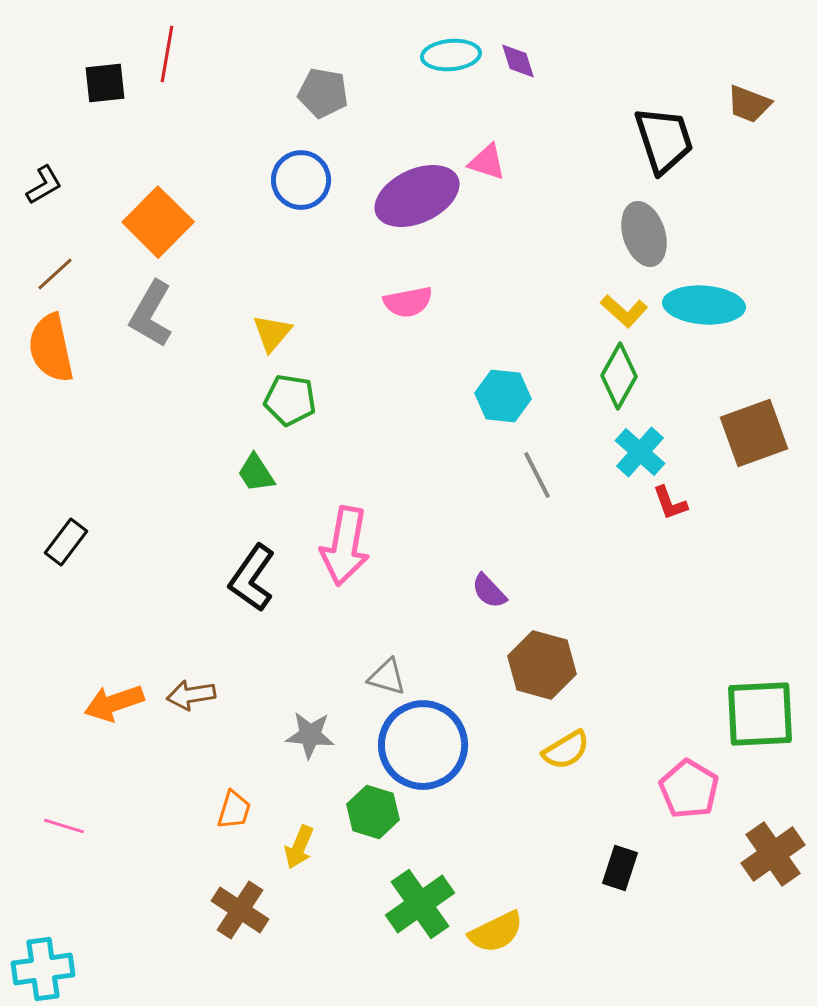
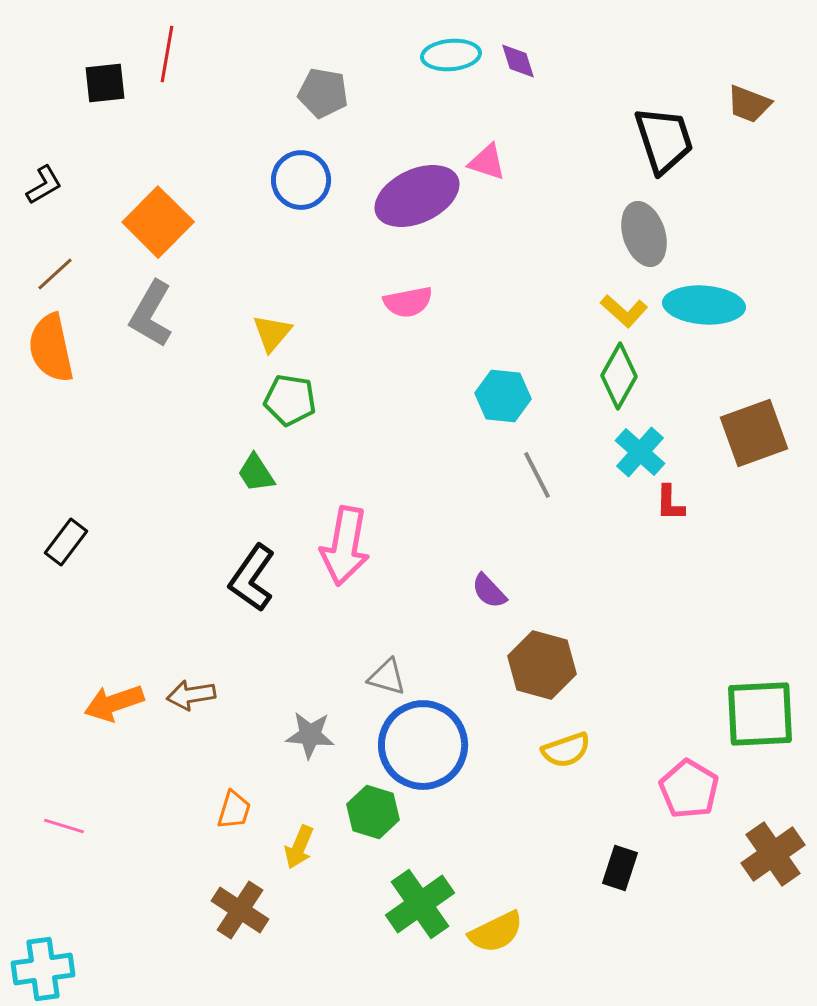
red L-shape at (670, 503): rotated 21 degrees clockwise
yellow semicircle at (566, 750): rotated 12 degrees clockwise
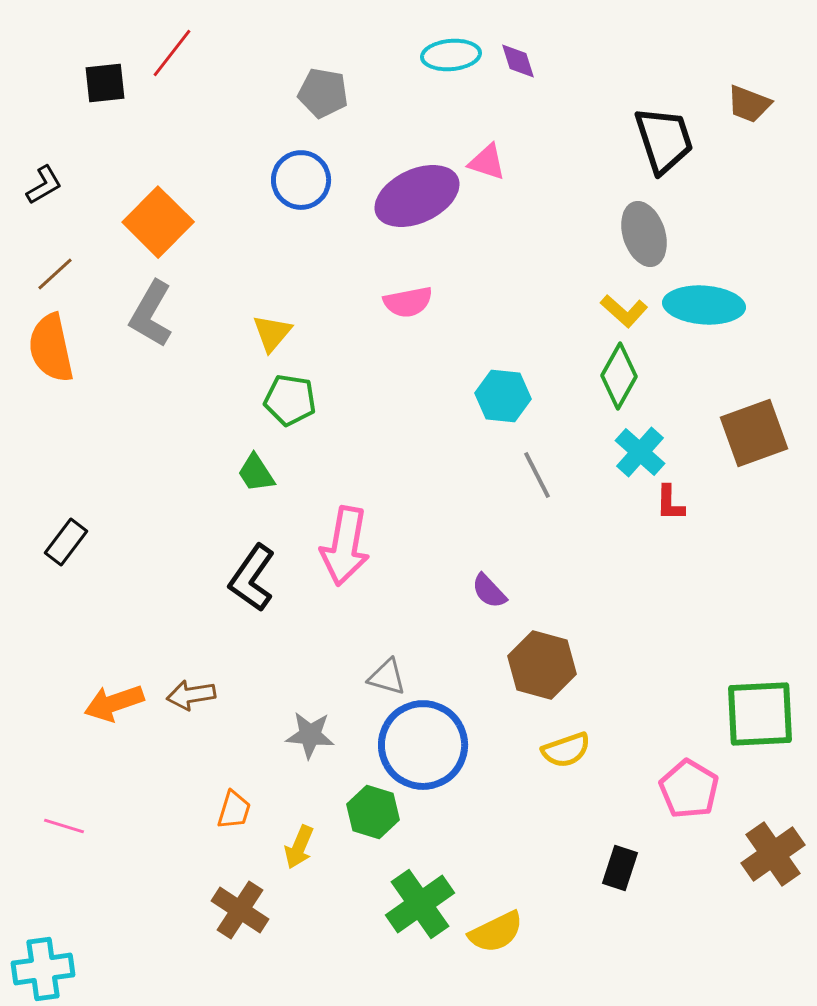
red line at (167, 54): moved 5 px right, 1 px up; rotated 28 degrees clockwise
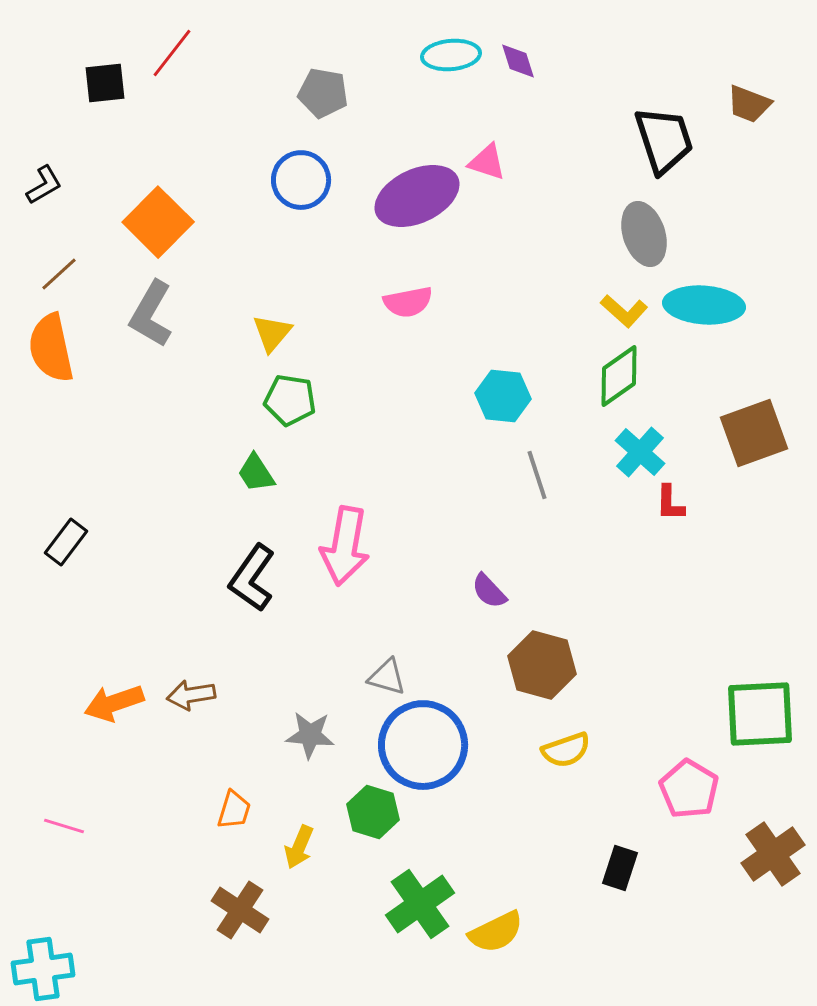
brown line at (55, 274): moved 4 px right
green diamond at (619, 376): rotated 26 degrees clockwise
gray line at (537, 475): rotated 9 degrees clockwise
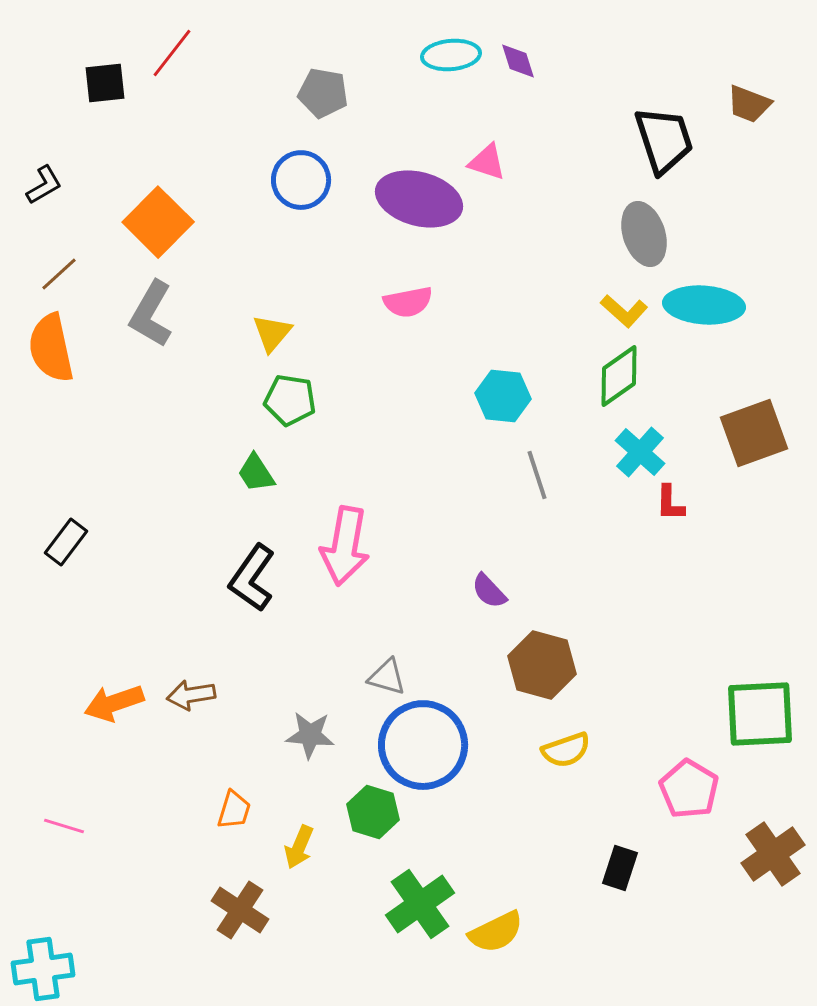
purple ellipse at (417, 196): moved 2 px right, 3 px down; rotated 40 degrees clockwise
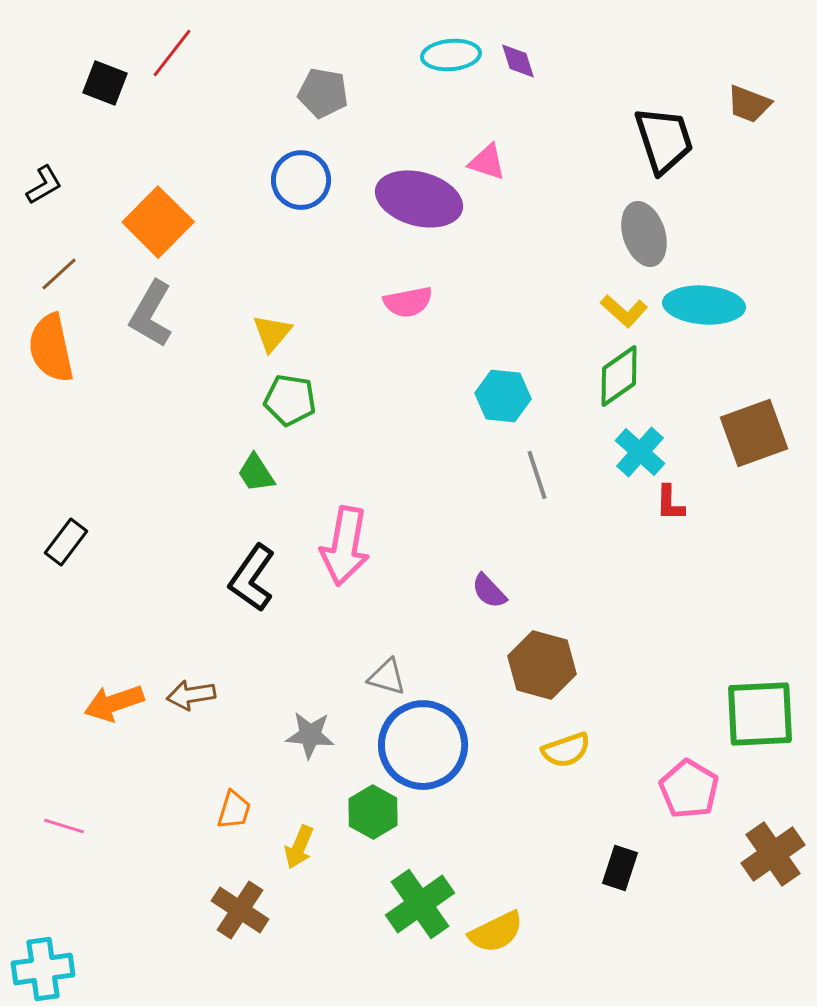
black square at (105, 83): rotated 27 degrees clockwise
green hexagon at (373, 812): rotated 12 degrees clockwise
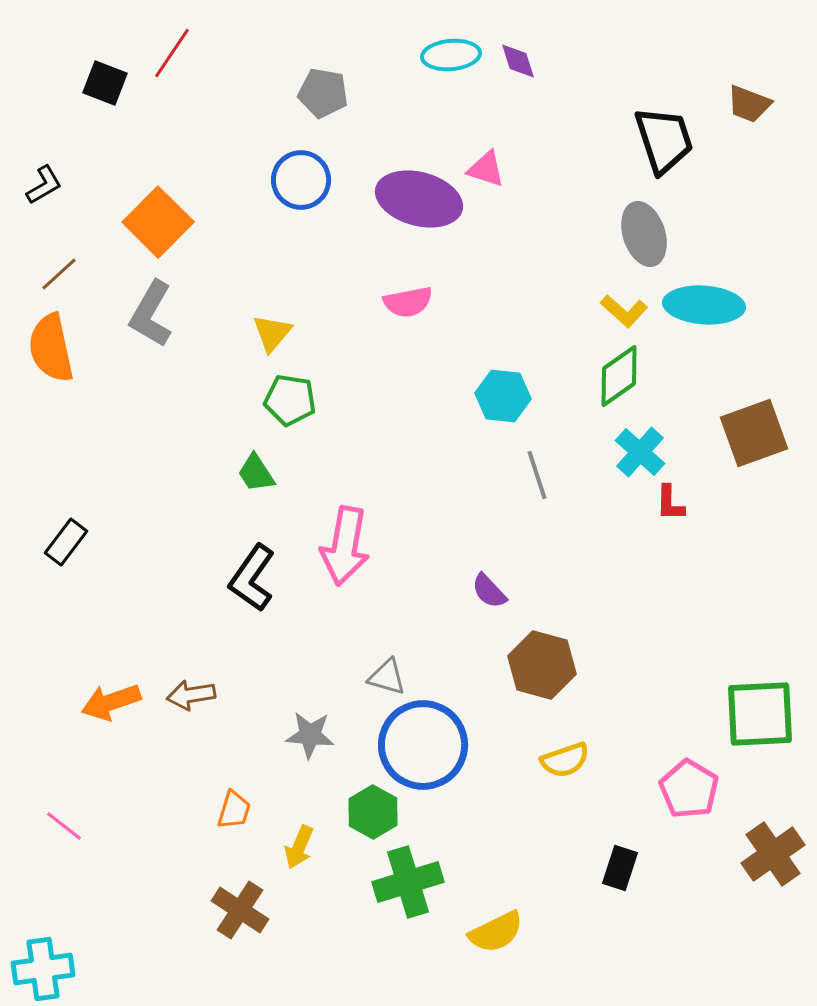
red line at (172, 53): rotated 4 degrees counterclockwise
pink triangle at (487, 162): moved 1 px left, 7 px down
orange arrow at (114, 703): moved 3 px left, 1 px up
yellow semicircle at (566, 750): moved 1 px left, 10 px down
pink line at (64, 826): rotated 21 degrees clockwise
green cross at (420, 904): moved 12 px left, 22 px up; rotated 18 degrees clockwise
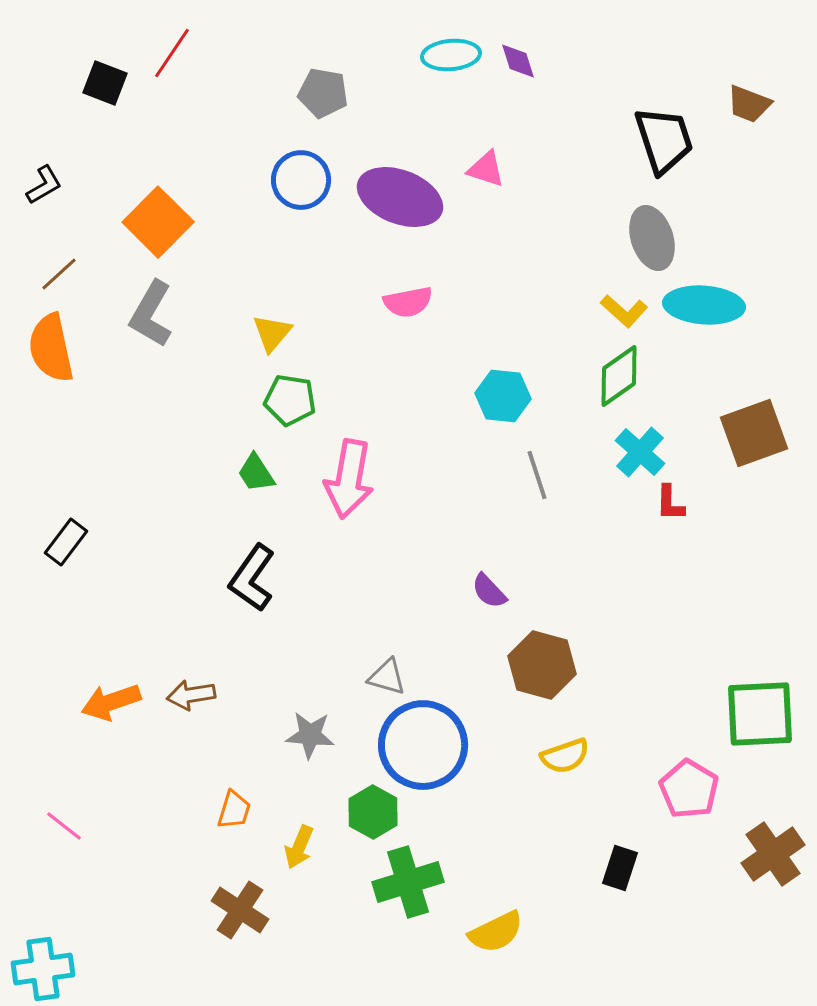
purple ellipse at (419, 199): moved 19 px left, 2 px up; rotated 6 degrees clockwise
gray ellipse at (644, 234): moved 8 px right, 4 px down
pink arrow at (345, 546): moved 4 px right, 67 px up
yellow semicircle at (565, 760): moved 4 px up
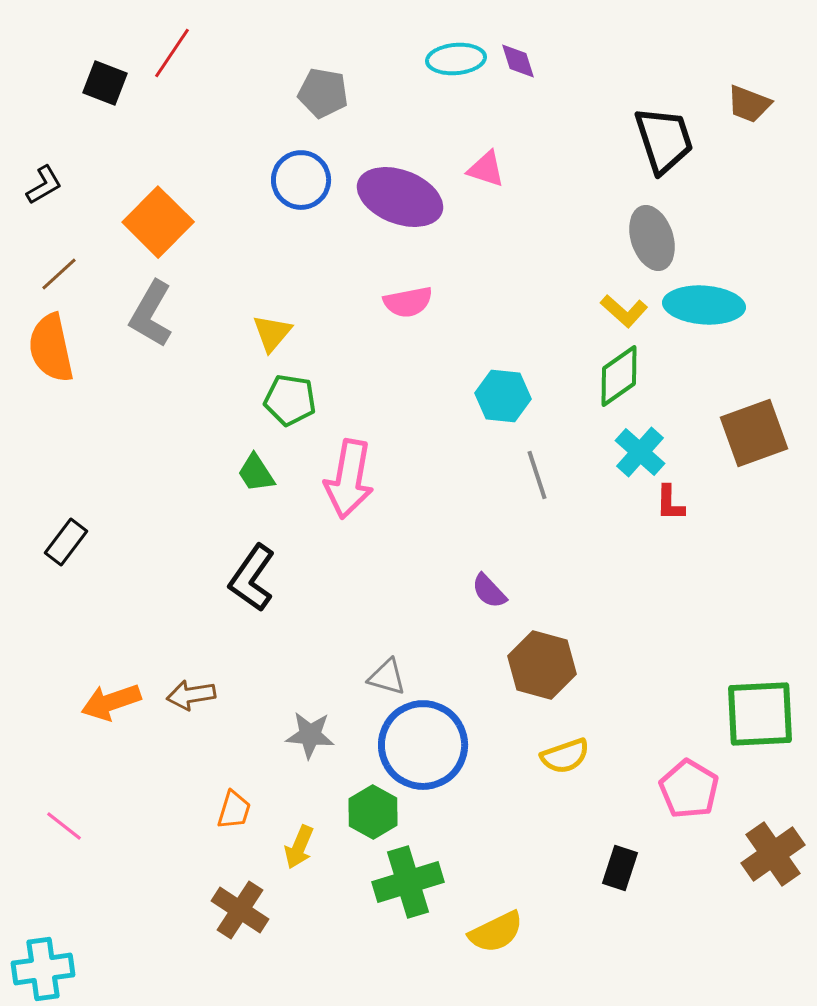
cyan ellipse at (451, 55): moved 5 px right, 4 px down
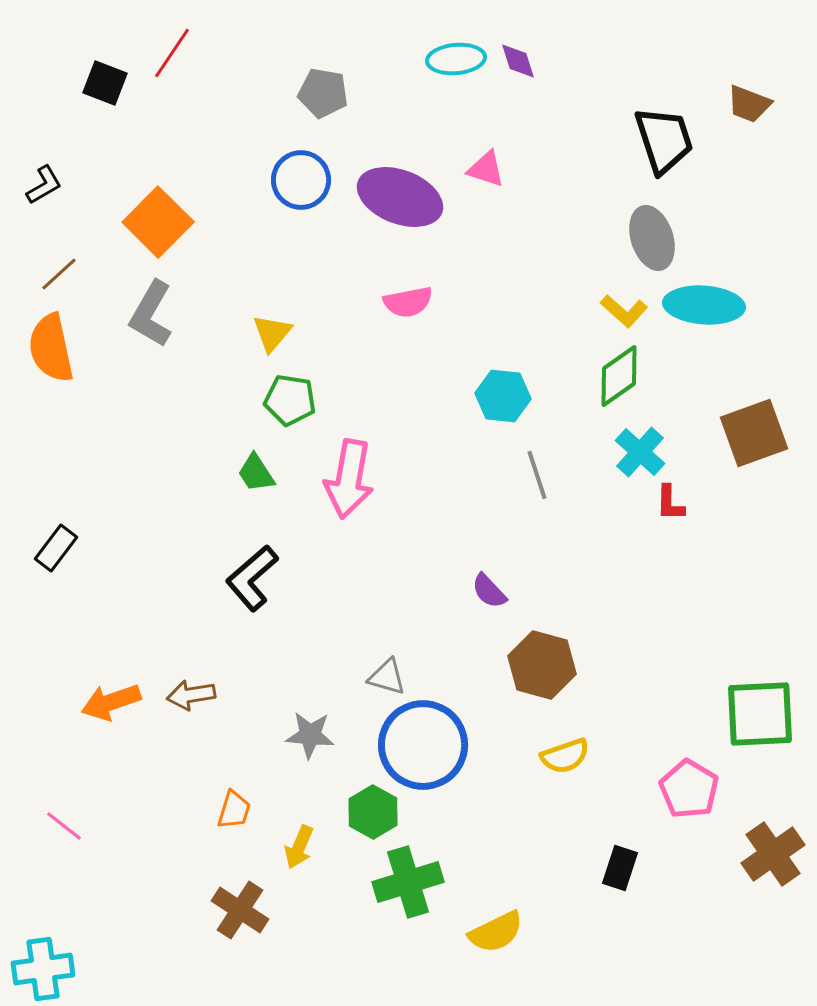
black rectangle at (66, 542): moved 10 px left, 6 px down
black L-shape at (252, 578): rotated 14 degrees clockwise
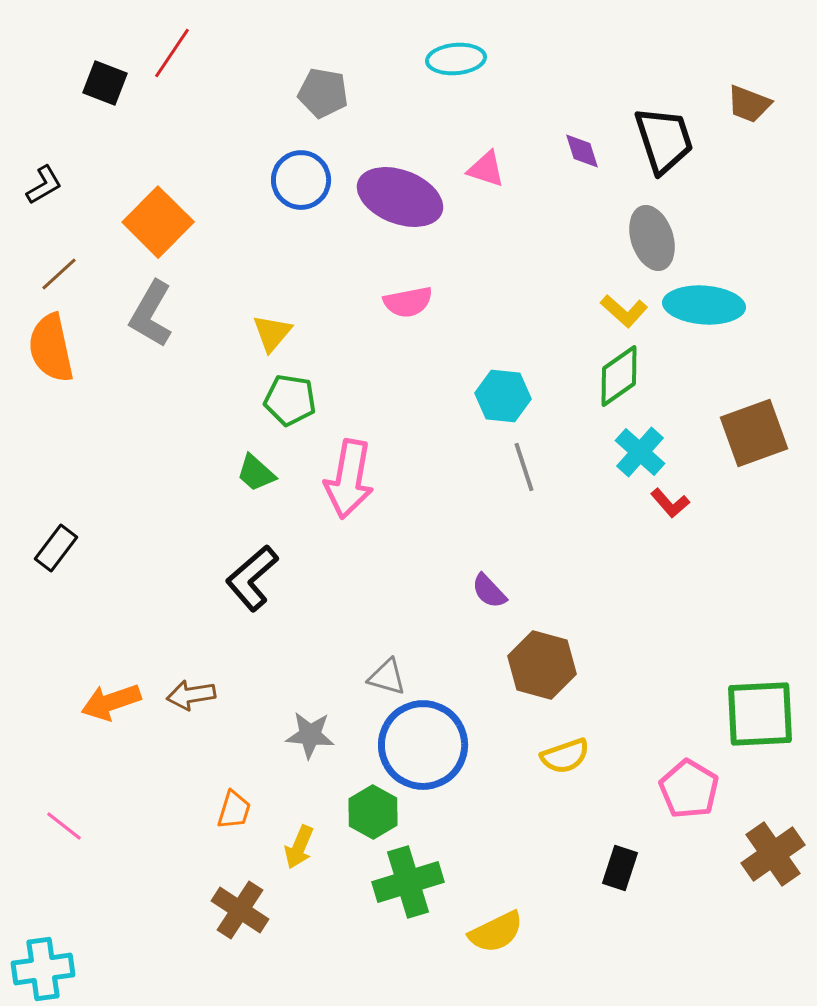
purple diamond at (518, 61): moved 64 px right, 90 px down
green trapezoid at (256, 473): rotated 15 degrees counterclockwise
gray line at (537, 475): moved 13 px left, 8 px up
red L-shape at (670, 503): rotated 42 degrees counterclockwise
